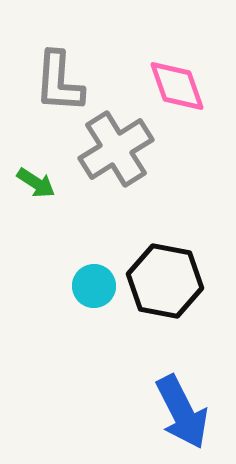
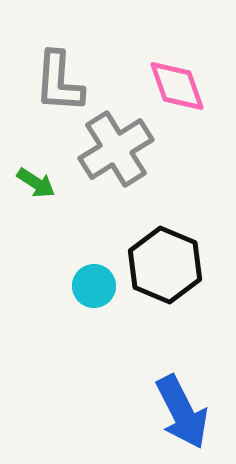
black hexagon: moved 16 px up; rotated 12 degrees clockwise
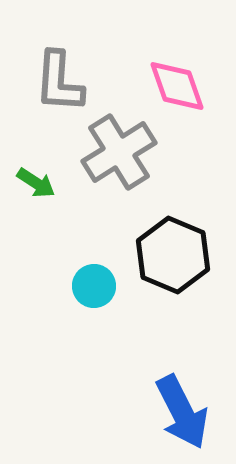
gray cross: moved 3 px right, 3 px down
black hexagon: moved 8 px right, 10 px up
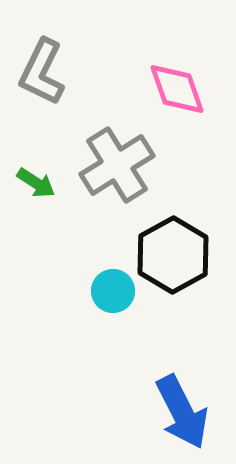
gray L-shape: moved 17 px left, 10 px up; rotated 22 degrees clockwise
pink diamond: moved 3 px down
gray cross: moved 2 px left, 13 px down
black hexagon: rotated 8 degrees clockwise
cyan circle: moved 19 px right, 5 px down
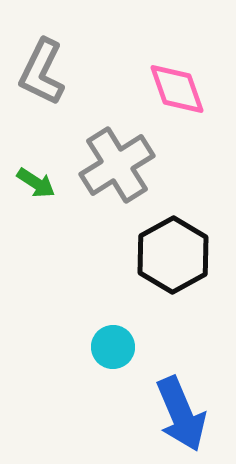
cyan circle: moved 56 px down
blue arrow: moved 1 px left, 2 px down; rotated 4 degrees clockwise
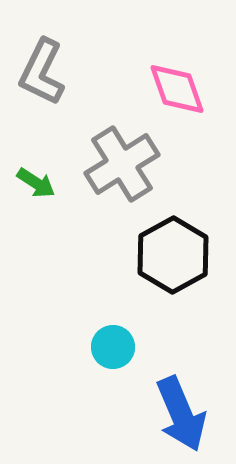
gray cross: moved 5 px right, 1 px up
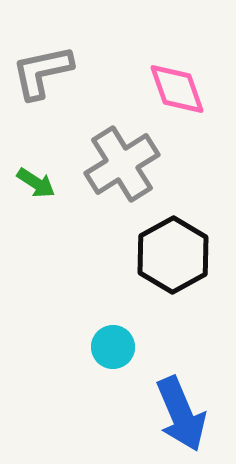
gray L-shape: rotated 52 degrees clockwise
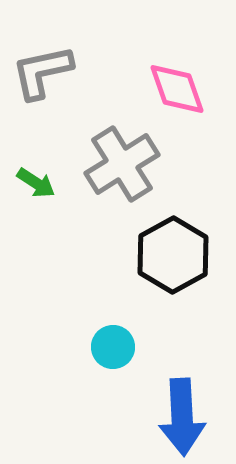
blue arrow: moved 1 px right, 3 px down; rotated 20 degrees clockwise
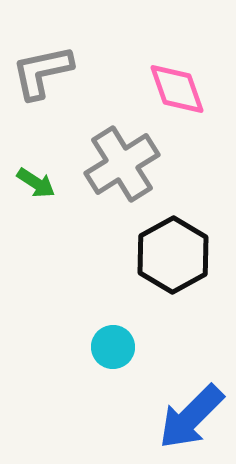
blue arrow: moved 9 px right; rotated 48 degrees clockwise
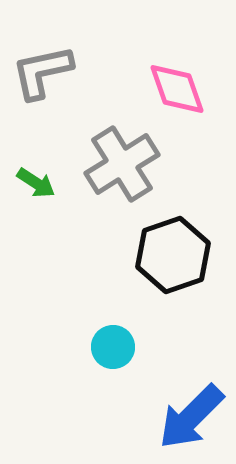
black hexagon: rotated 10 degrees clockwise
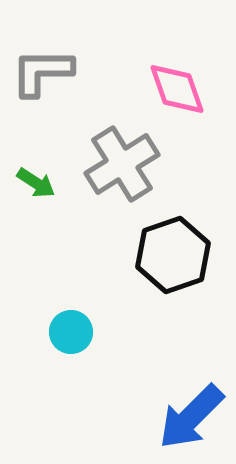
gray L-shape: rotated 12 degrees clockwise
cyan circle: moved 42 px left, 15 px up
